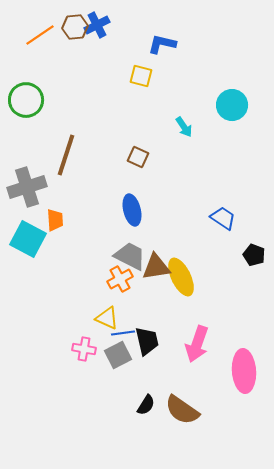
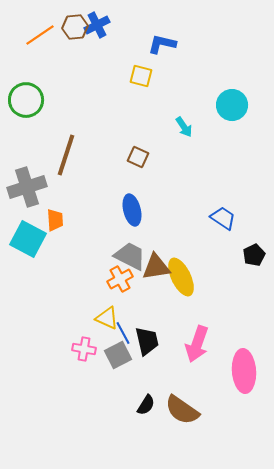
black pentagon: rotated 25 degrees clockwise
blue line: rotated 70 degrees clockwise
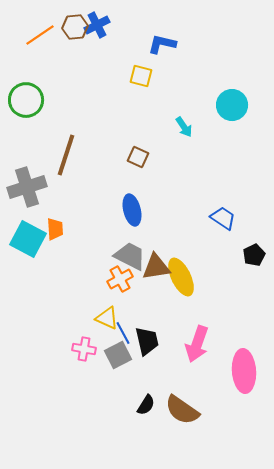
orange trapezoid: moved 9 px down
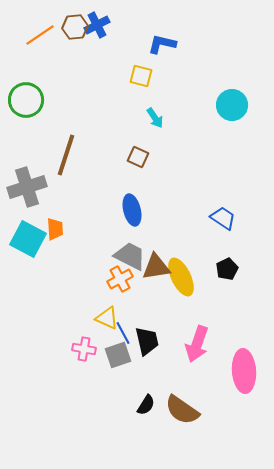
cyan arrow: moved 29 px left, 9 px up
black pentagon: moved 27 px left, 14 px down
gray square: rotated 8 degrees clockwise
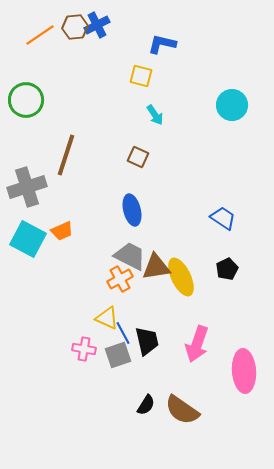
cyan arrow: moved 3 px up
orange trapezoid: moved 7 px right, 2 px down; rotated 70 degrees clockwise
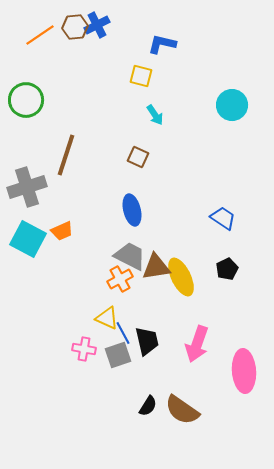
black semicircle: moved 2 px right, 1 px down
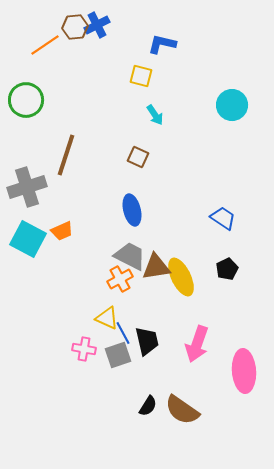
orange line: moved 5 px right, 10 px down
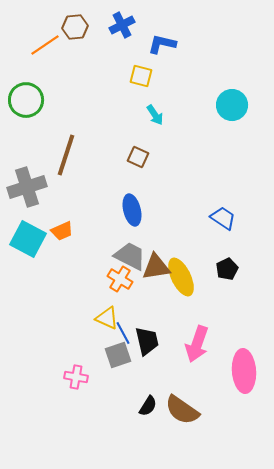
blue cross: moved 25 px right
orange cross: rotated 30 degrees counterclockwise
pink cross: moved 8 px left, 28 px down
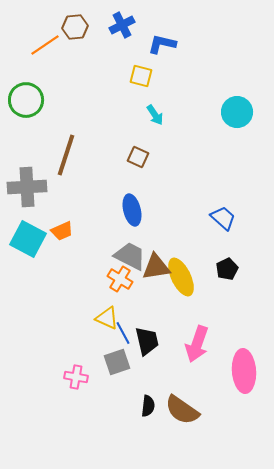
cyan circle: moved 5 px right, 7 px down
gray cross: rotated 15 degrees clockwise
blue trapezoid: rotated 8 degrees clockwise
gray square: moved 1 px left, 7 px down
black semicircle: rotated 25 degrees counterclockwise
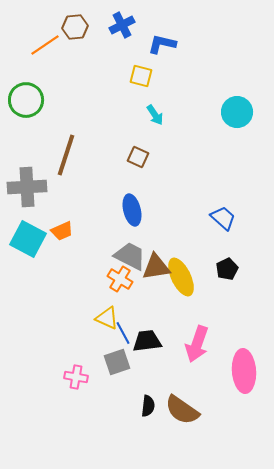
black trapezoid: rotated 84 degrees counterclockwise
